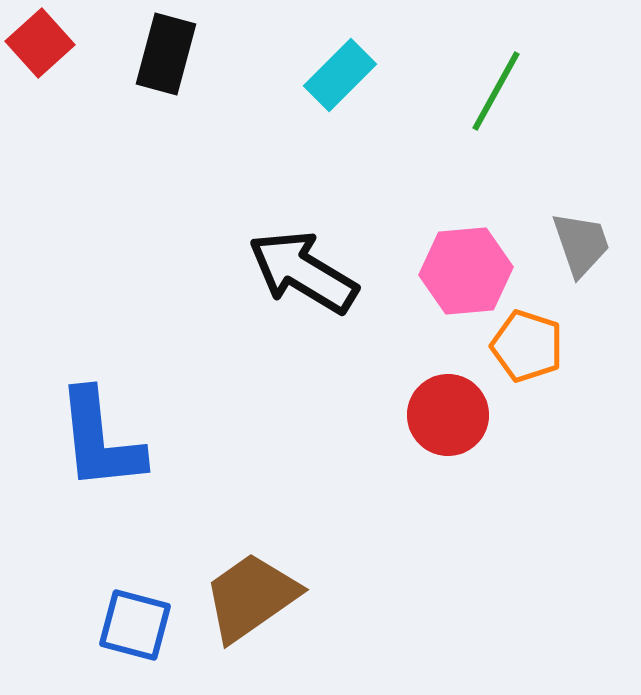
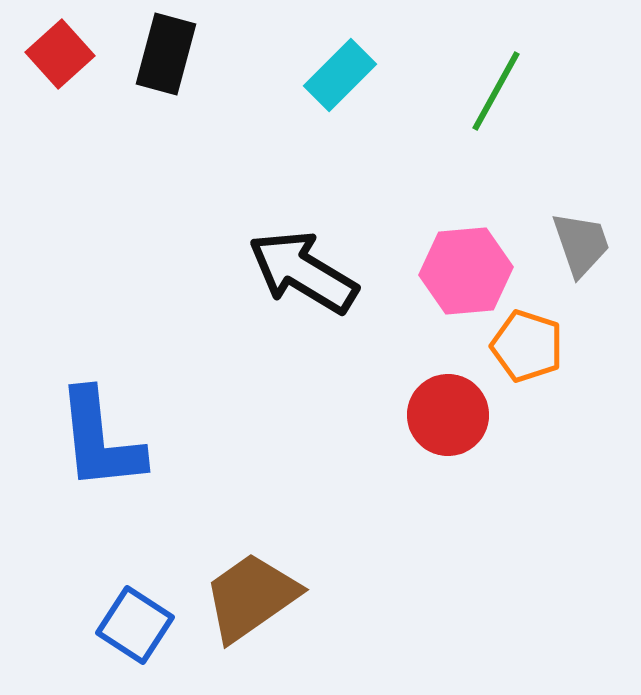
red square: moved 20 px right, 11 px down
blue square: rotated 18 degrees clockwise
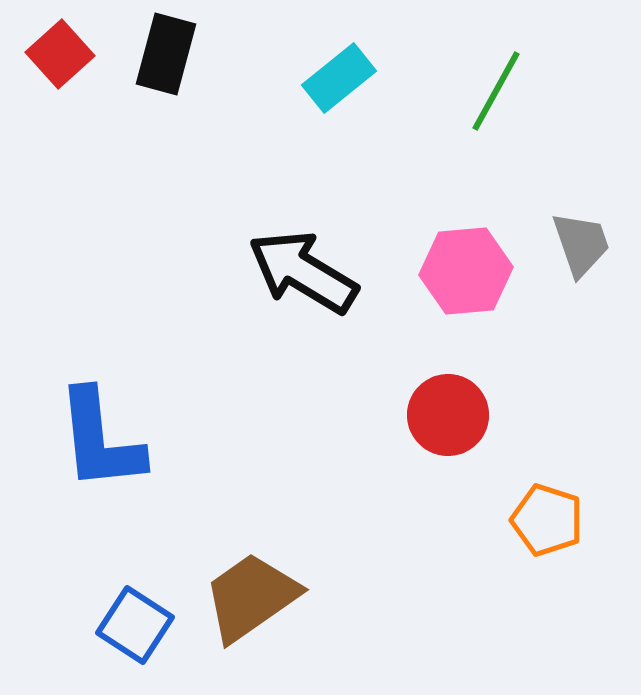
cyan rectangle: moved 1 px left, 3 px down; rotated 6 degrees clockwise
orange pentagon: moved 20 px right, 174 px down
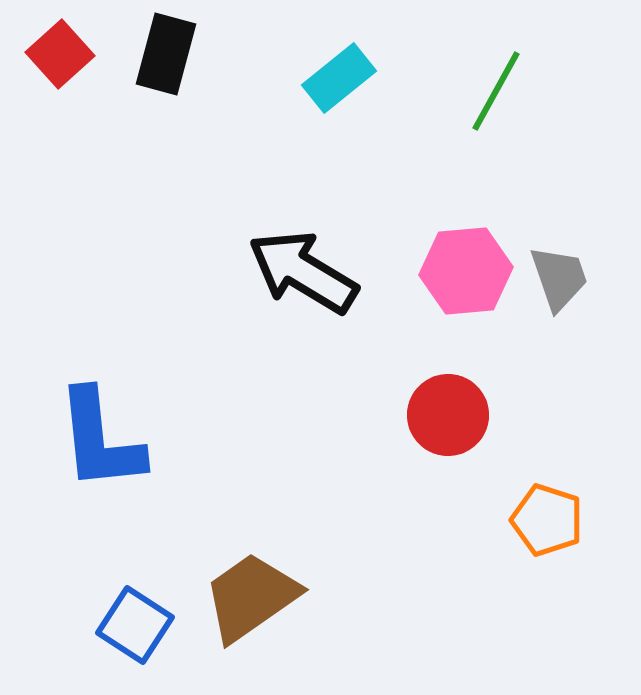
gray trapezoid: moved 22 px left, 34 px down
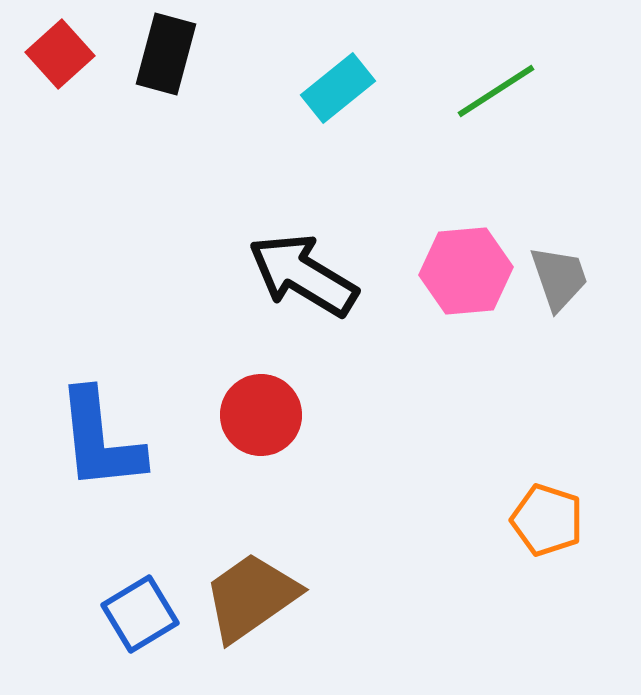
cyan rectangle: moved 1 px left, 10 px down
green line: rotated 28 degrees clockwise
black arrow: moved 3 px down
red circle: moved 187 px left
blue square: moved 5 px right, 11 px up; rotated 26 degrees clockwise
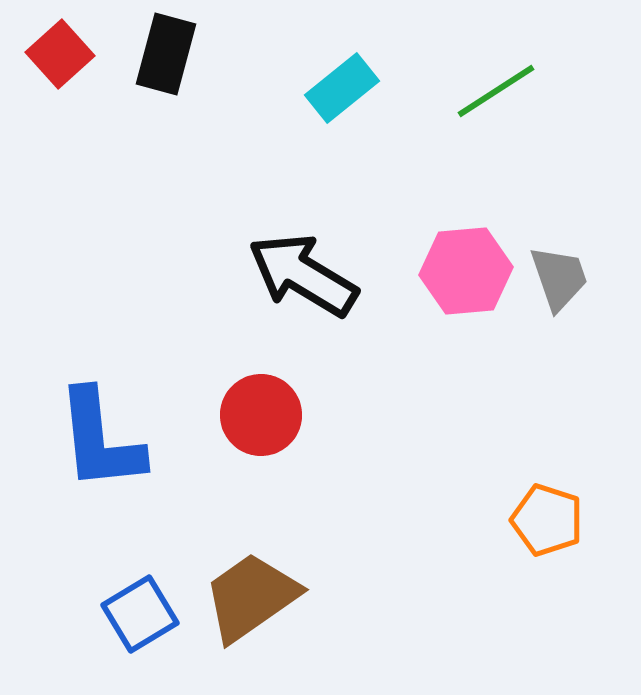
cyan rectangle: moved 4 px right
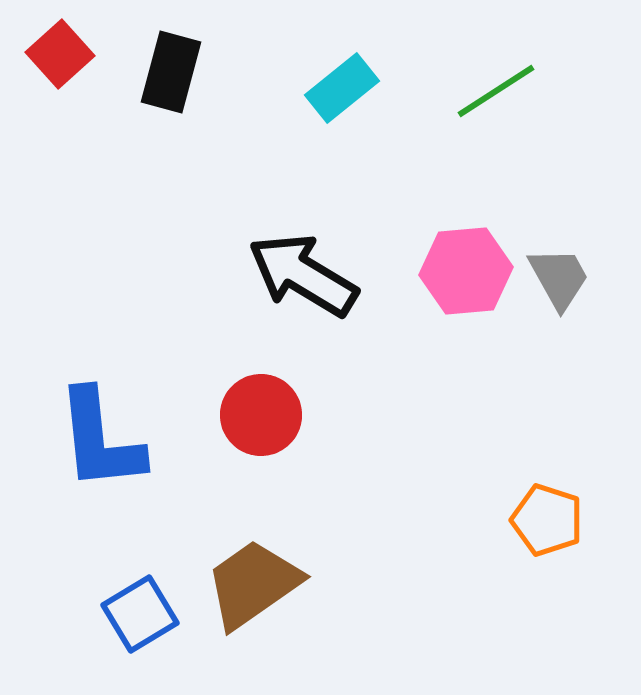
black rectangle: moved 5 px right, 18 px down
gray trapezoid: rotated 10 degrees counterclockwise
brown trapezoid: moved 2 px right, 13 px up
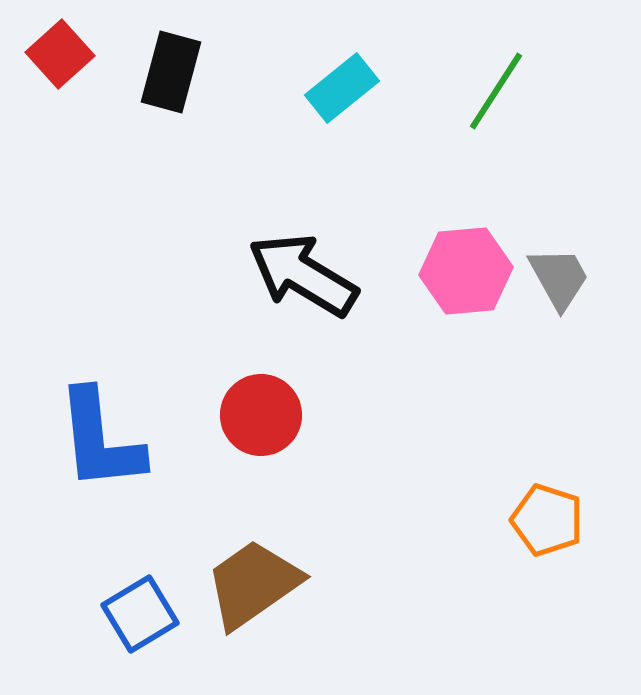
green line: rotated 24 degrees counterclockwise
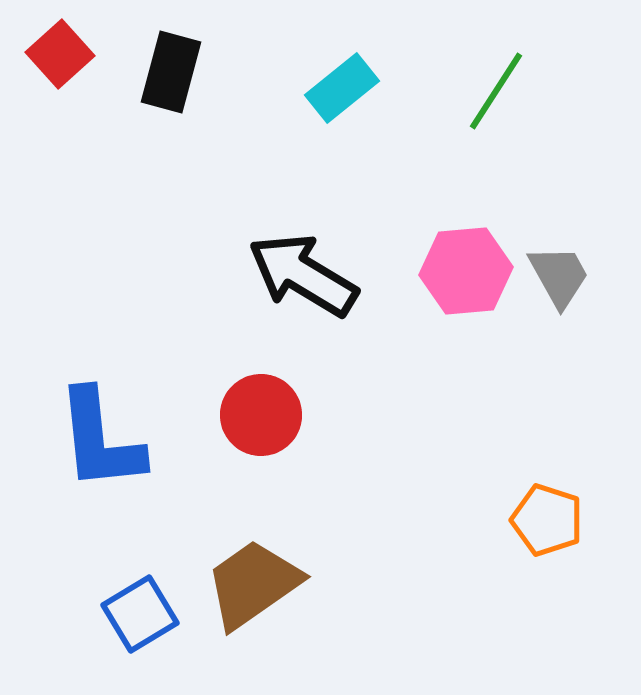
gray trapezoid: moved 2 px up
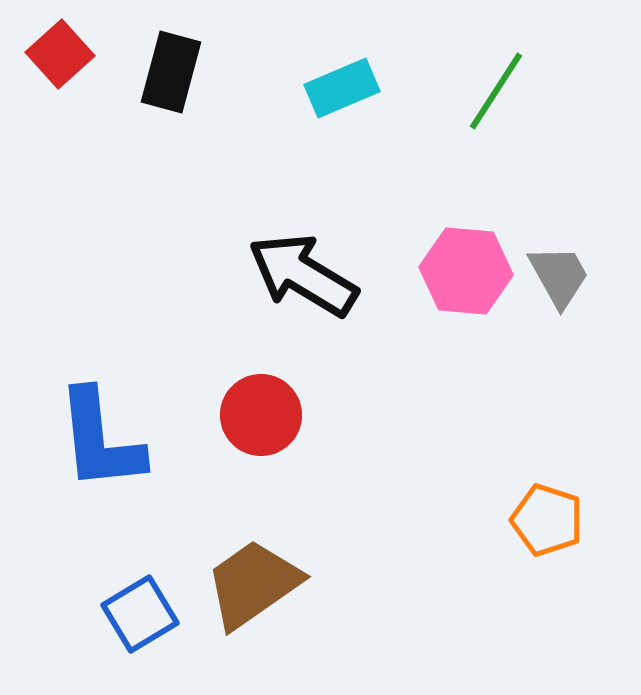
cyan rectangle: rotated 16 degrees clockwise
pink hexagon: rotated 10 degrees clockwise
